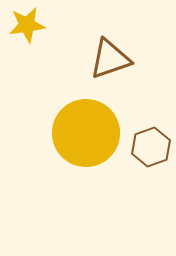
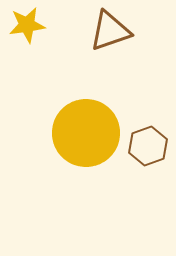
brown triangle: moved 28 px up
brown hexagon: moved 3 px left, 1 px up
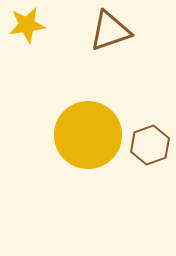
yellow circle: moved 2 px right, 2 px down
brown hexagon: moved 2 px right, 1 px up
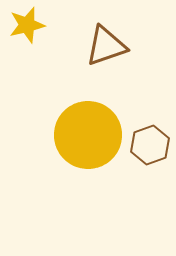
yellow star: rotated 6 degrees counterclockwise
brown triangle: moved 4 px left, 15 px down
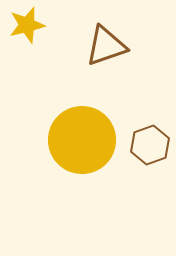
yellow circle: moved 6 px left, 5 px down
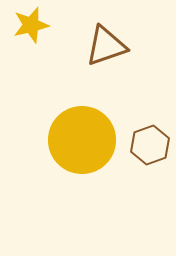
yellow star: moved 4 px right
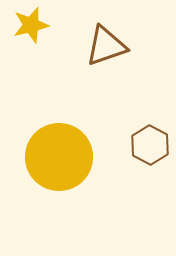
yellow circle: moved 23 px left, 17 px down
brown hexagon: rotated 12 degrees counterclockwise
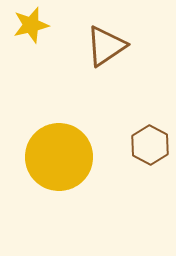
brown triangle: rotated 15 degrees counterclockwise
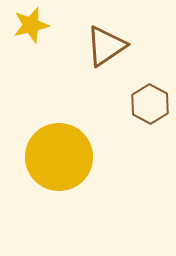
brown hexagon: moved 41 px up
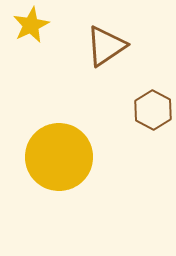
yellow star: rotated 12 degrees counterclockwise
brown hexagon: moved 3 px right, 6 px down
